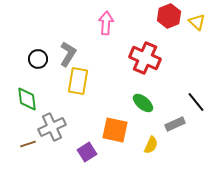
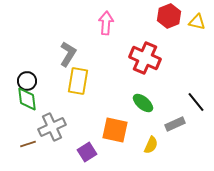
yellow triangle: rotated 30 degrees counterclockwise
black circle: moved 11 px left, 22 px down
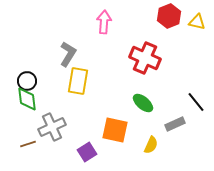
pink arrow: moved 2 px left, 1 px up
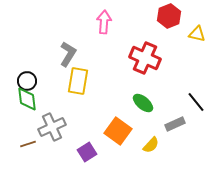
yellow triangle: moved 12 px down
orange square: moved 3 px right, 1 px down; rotated 24 degrees clockwise
yellow semicircle: rotated 18 degrees clockwise
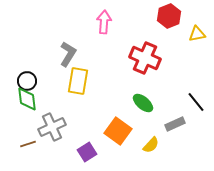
yellow triangle: rotated 24 degrees counterclockwise
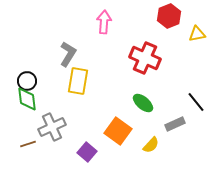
purple square: rotated 18 degrees counterclockwise
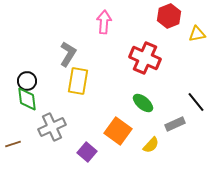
brown line: moved 15 px left
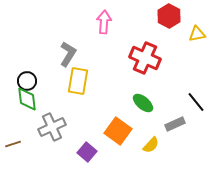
red hexagon: rotated 10 degrees counterclockwise
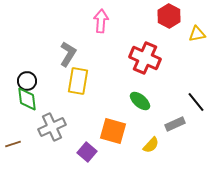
pink arrow: moved 3 px left, 1 px up
green ellipse: moved 3 px left, 2 px up
orange square: moved 5 px left; rotated 20 degrees counterclockwise
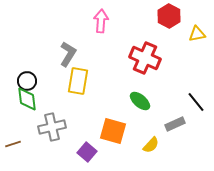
gray cross: rotated 12 degrees clockwise
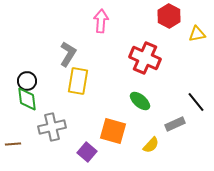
brown line: rotated 14 degrees clockwise
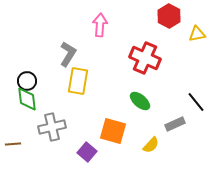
pink arrow: moved 1 px left, 4 px down
